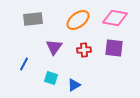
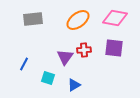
purple triangle: moved 11 px right, 10 px down
cyan square: moved 3 px left
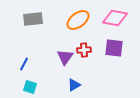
cyan square: moved 18 px left, 9 px down
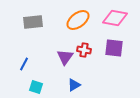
gray rectangle: moved 3 px down
red cross: rotated 16 degrees clockwise
cyan square: moved 6 px right
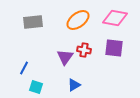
blue line: moved 4 px down
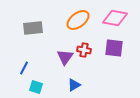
gray rectangle: moved 6 px down
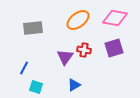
purple square: rotated 24 degrees counterclockwise
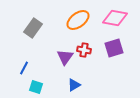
gray rectangle: rotated 48 degrees counterclockwise
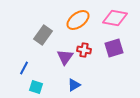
gray rectangle: moved 10 px right, 7 px down
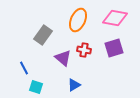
orange ellipse: rotated 30 degrees counterclockwise
purple triangle: moved 2 px left, 1 px down; rotated 24 degrees counterclockwise
blue line: rotated 56 degrees counterclockwise
